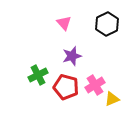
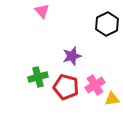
pink triangle: moved 22 px left, 12 px up
green cross: moved 2 px down; rotated 12 degrees clockwise
yellow triangle: rotated 14 degrees clockwise
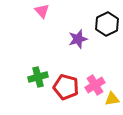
purple star: moved 6 px right, 17 px up
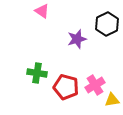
pink triangle: rotated 14 degrees counterclockwise
purple star: moved 1 px left
green cross: moved 1 px left, 4 px up; rotated 24 degrees clockwise
yellow triangle: moved 1 px down
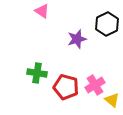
yellow triangle: rotated 49 degrees clockwise
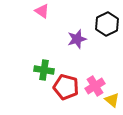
green cross: moved 7 px right, 3 px up
pink cross: moved 1 px down
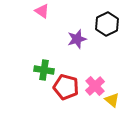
pink cross: rotated 12 degrees counterclockwise
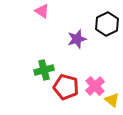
green cross: rotated 24 degrees counterclockwise
